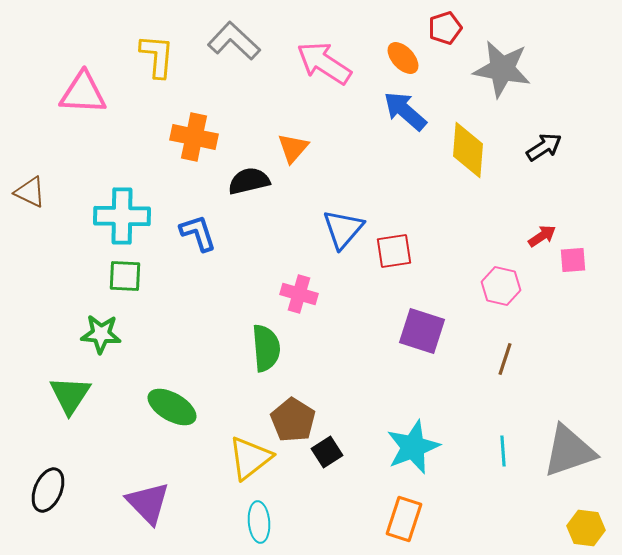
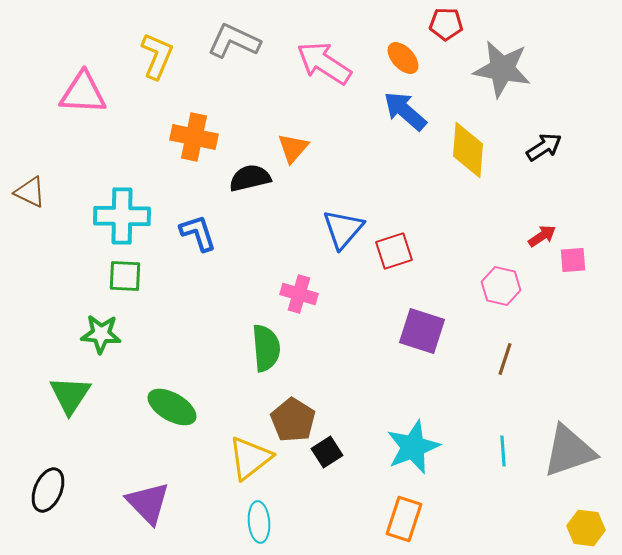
red pentagon: moved 1 px right, 4 px up; rotated 20 degrees clockwise
gray L-shape: rotated 18 degrees counterclockwise
yellow L-shape: rotated 18 degrees clockwise
black semicircle: moved 1 px right, 3 px up
red square: rotated 9 degrees counterclockwise
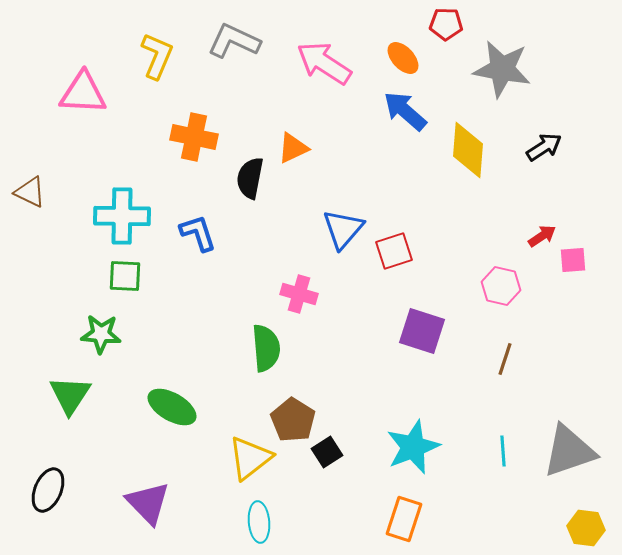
orange triangle: rotated 24 degrees clockwise
black semicircle: rotated 66 degrees counterclockwise
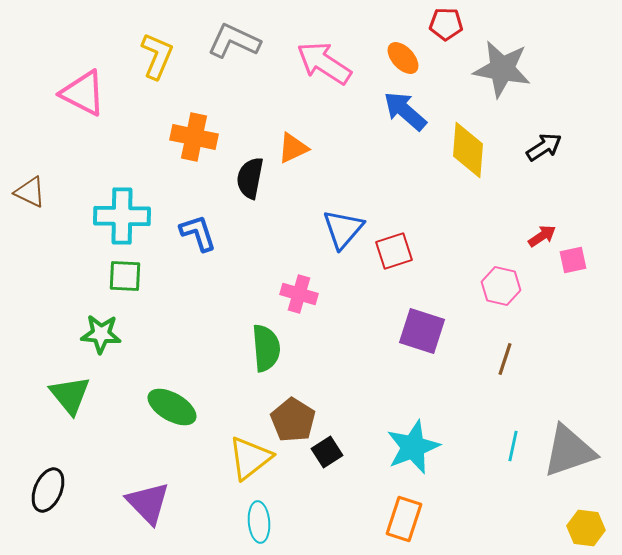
pink triangle: rotated 24 degrees clockwise
pink square: rotated 8 degrees counterclockwise
green triangle: rotated 12 degrees counterclockwise
cyan line: moved 10 px right, 5 px up; rotated 16 degrees clockwise
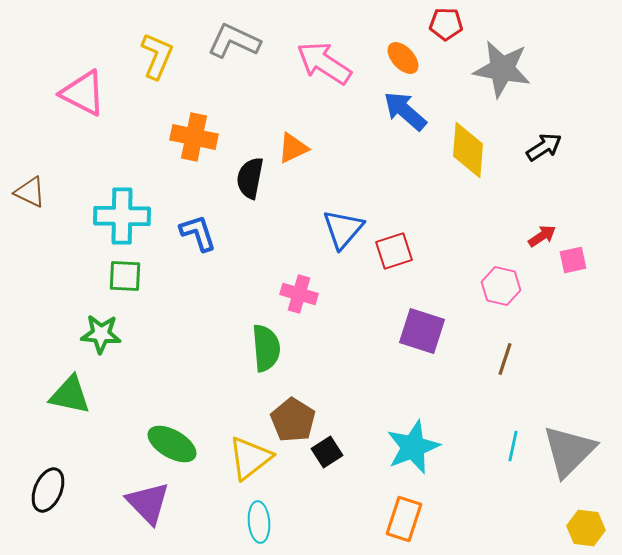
green triangle: rotated 39 degrees counterclockwise
green ellipse: moved 37 px down
gray triangle: rotated 26 degrees counterclockwise
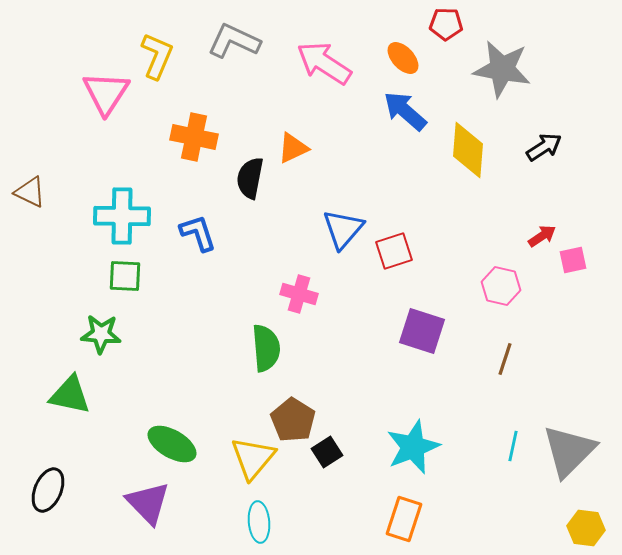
pink triangle: moved 23 px right; rotated 36 degrees clockwise
yellow triangle: moved 3 px right; rotated 12 degrees counterclockwise
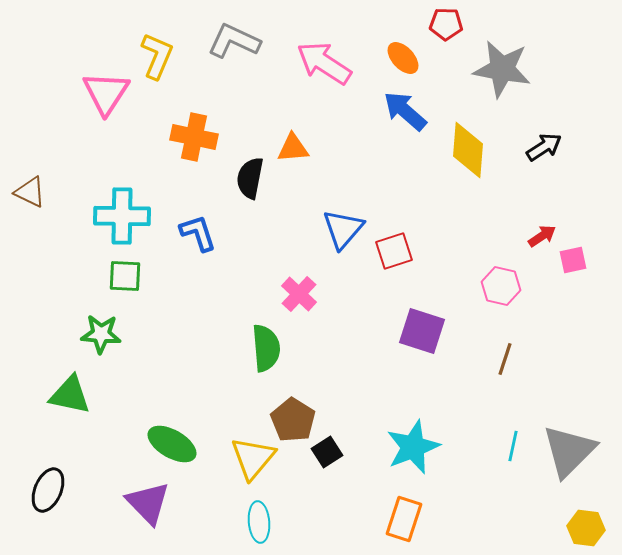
orange triangle: rotated 20 degrees clockwise
pink cross: rotated 27 degrees clockwise
